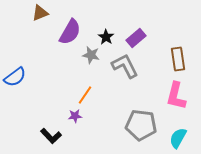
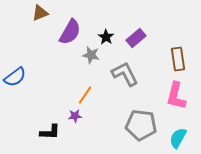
gray L-shape: moved 8 px down
black L-shape: moved 1 px left, 4 px up; rotated 45 degrees counterclockwise
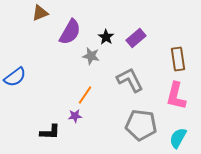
gray star: moved 1 px down
gray L-shape: moved 5 px right, 6 px down
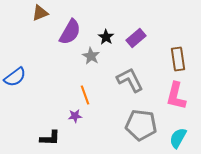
gray star: rotated 18 degrees clockwise
orange line: rotated 54 degrees counterclockwise
black L-shape: moved 6 px down
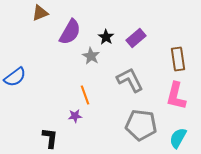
black L-shape: rotated 85 degrees counterclockwise
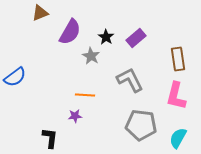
orange line: rotated 66 degrees counterclockwise
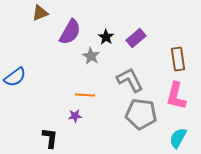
gray pentagon: moved 11 px up
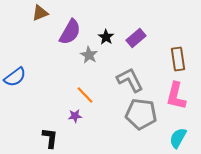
gray star: moved 2 px left, 1 px up
orange line: rotated 42 degrees clockwise
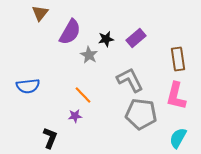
brown triangle: rotated 30 degrees counterclockwise
black star: moved 2 px down; rotated 28 degrees clockwise
blue semicircle: moved 13 px right, 9 px down; rotated 30 degrees clockwise
orange line: moved 2 px left
black L-shape: rotated 15 degrees clockwise
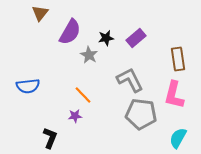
black star: moved 1 px up
pink L-shape: moved 2 px left, 1 px up
